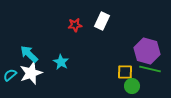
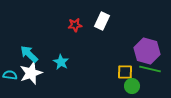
cyan semicircle: rotated 48 degrees clockwise
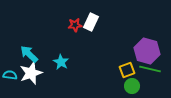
white rectangle: moved 11 px left, 1 px down
yellow square: moved 2 px right, 2 px up; rotated 21 degrees counterclockwise
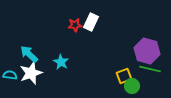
yellow square: moved 3 px left, 6 px down
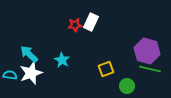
cyan star: moved 1 px right, 2 px up
yellow square: moved 18 px left, 7 px up
green circle: moved 5 px left
